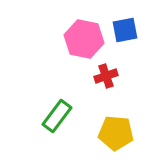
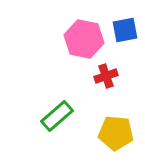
green rectangle: rotated 12 degrees clockwise
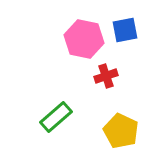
green rectangle: moved 1 px left, 1 px down
yellow pentagon: moved 5 px right, 2 px up; rotated 20 degrees clockwise
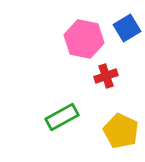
blue square: moved 2 px right, 2 px up; rotated 20 degrees counterclockwise
green rectangle: moved 6 px right; rotated 12 degrees clockwise
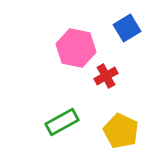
pink hexagon: moved 8 px left, 9 px down
red cross: rotated 10 degrees counterclockwise
green rectangle: moved 5 px down
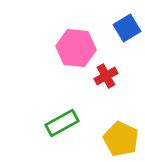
pink hexagon: rotated 6 degrees counterclockwise
green rectangle: moved 1 px down
yellow pentagon: moved 8 px down
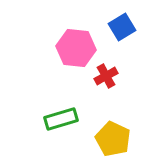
blue square: moved 5 px left, 1 px up
green rectangle: moved 1 px left, 4 px up; rotated 12 degrees clockwise
yellow pentagon: moved 8 px left
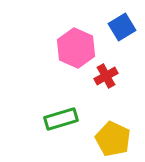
pink hexagon: rotated 18 degrees clockwise
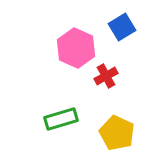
yellow pentagon: moved 4 px right, 6 px up
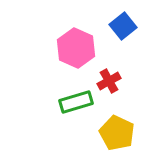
blue square: moved 1 px right, 1 px up; rotated 8 degrees counterclockwise
red cross: moved 3 px right, 5 px down
green rectangle: moved 15 px right, 17 px up
